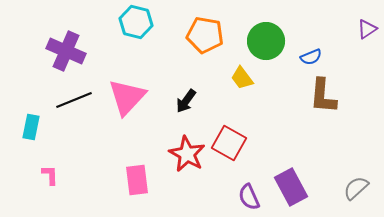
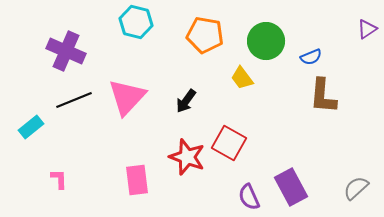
cyan rectangle: rotated 40 degrees clockwise
red star: moved 3 px down; rotated 9 degrees counterclockwise
pink L-shape: moved 9 px right, 4 px down
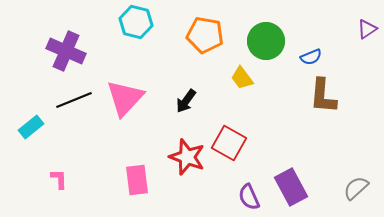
pink triangle: moved 2 px left, 1 px down
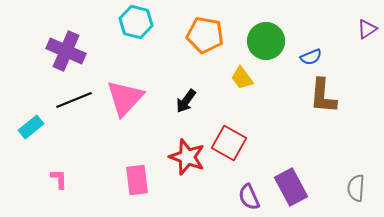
gray semicircle: rotated 44 degrees counterclockwise
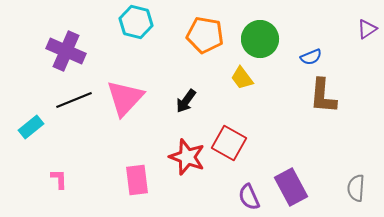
green circle: moved 6 px left, 2 px up
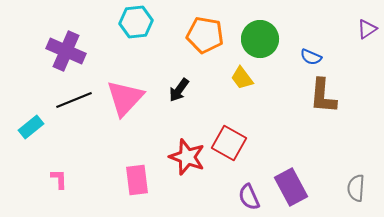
cyan hexagon: rotated 20 degrees counterclockwise
blue semicircle: rotated 45 degrees clockwise
black arrow: moved 7 px left, 11 px up
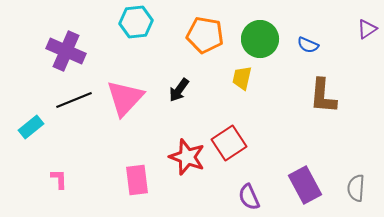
blue semicircle: moved 3 px left, 12 px up
yellow trapezoid: rotated 50 degrees clockwise
red square: rotated 28 degrees clockwise
purple rectangle: moved 14 px right, 2 px up
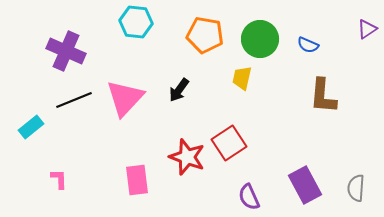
cyan hexagon: rotated 12 degrees clockwise
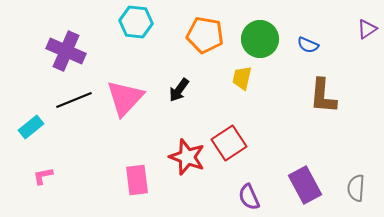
pink L-shape: moved 16 px left, 3 px up; rotated 100 degrees counterclockwise
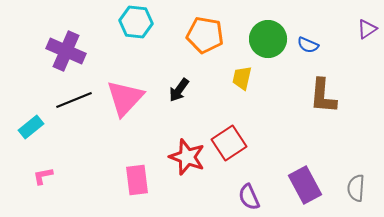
green circle: moved 8 px right
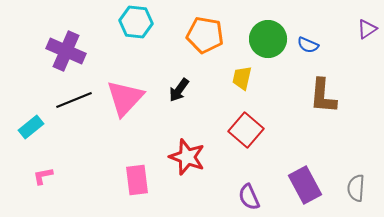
red square: moved 17 px right, 13 px up; rotated 16 degrees counterclockwise
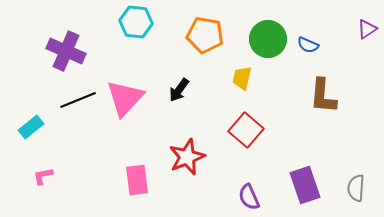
black line: moved 4 px right
red star: rotated 30 degrees clockwise
purple rectangle: rotated 9 degrees clockwise
